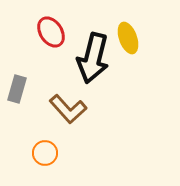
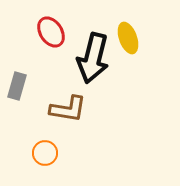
gray rectangle: moved 3 px up
brown L-shape: rotated 39 degrees counterclockwise
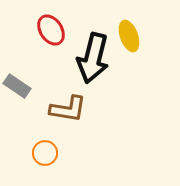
red ellipse: moved 2 px up
yellow ellipse: moved 1 px right, 2 px up
gray rectangle: rotated 72 degrees counterclockwise
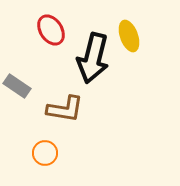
brown L-shape: moved 3 px left
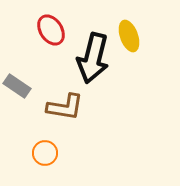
brown L-shape: moved 2 px up
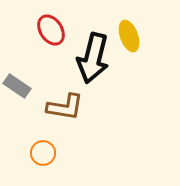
orange circle: moved 2 px left
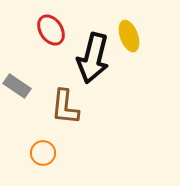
brown L-shape: rotated 87 degrees clockwise
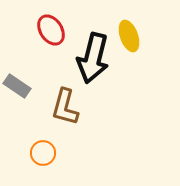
brown L-shape: rotated 9 degrees clockwise
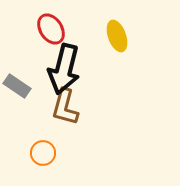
red ellipse: moved 1 px up
yellow ellipse: moved 12 px left
black arrow: moved 29 px left, 11 px down
